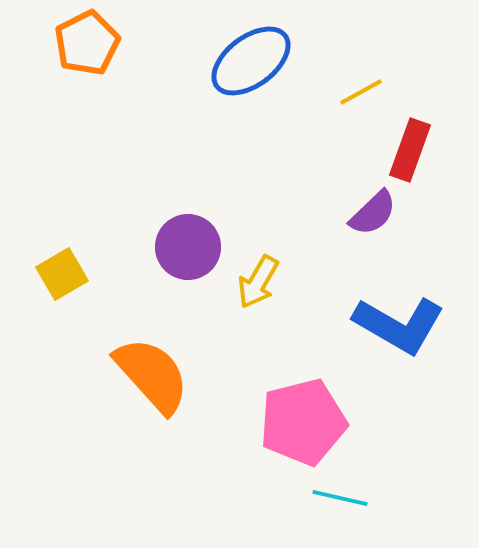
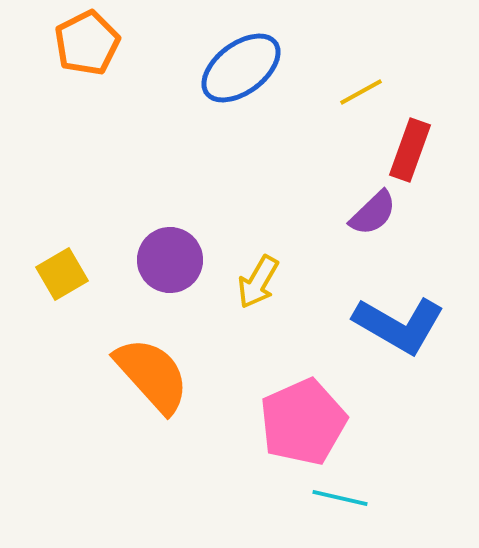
blue ellipse: moved 10 px left, 7 px down
purple circle: moved 18 px left, 13 px down
pink pentagon: rotated 10 degrees counterclockwise
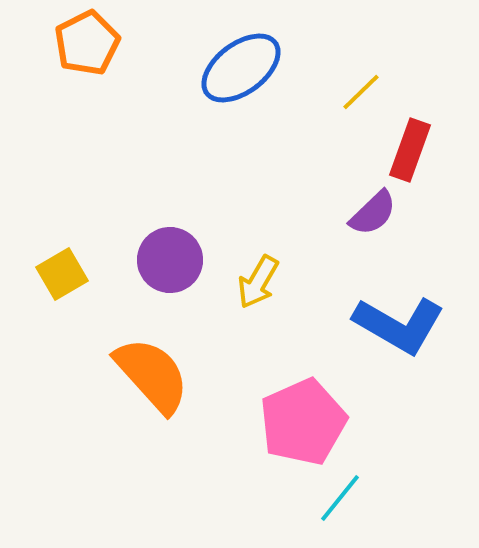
yellow line: rotated 15 degrees counterclockwise
cyan line: rotated 64 degrees counterclockwise
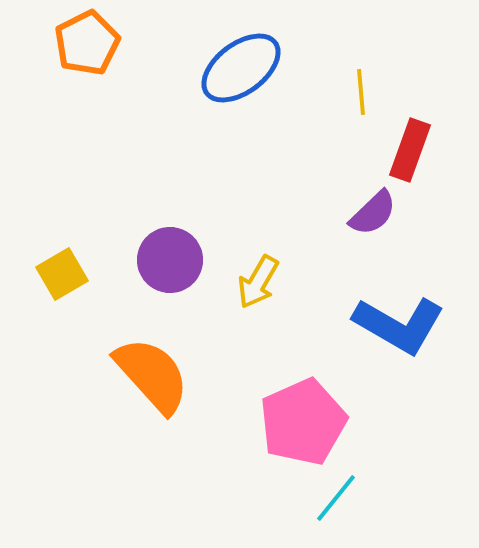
yellow line: rotated 51 degrees counterclockwise
cyan line: moved 4 px left
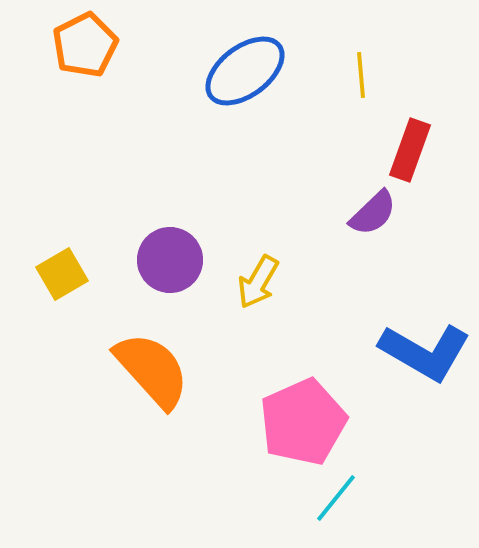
orange pentagon: moved 2 px left, 2 px down
blue ellipse: moved 4 px right, 3 px down
yellow line: moved 17 px up
blue L-shape: moved 26 px right, 27 px down
orange semicircle: moved 5 px up
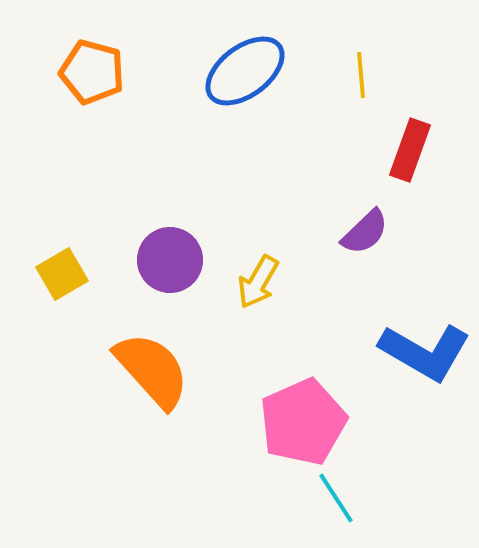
orange pentagon: moved 7 px right, 27 px down; rotated 30 degrees counterclockwise
purple semicircle: moved 8 px left, 19 px down
cyan line: rotated 72 degrees counterclockwise
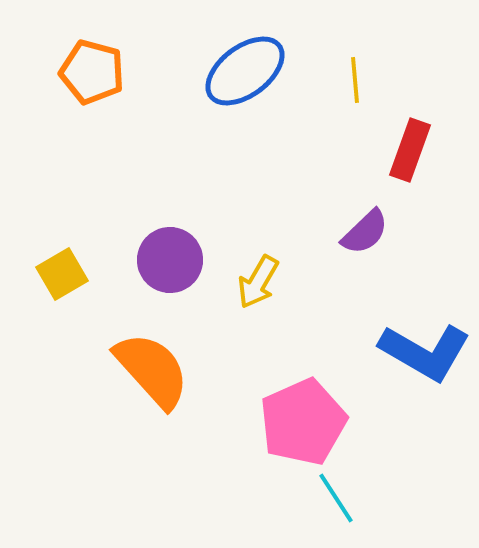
yellow line: moved 6 px left, 5 px down
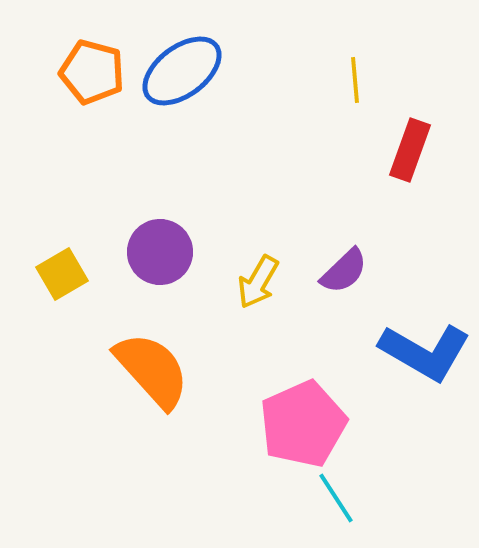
blue ellipse: moved 63 px left
purple semicircle: moved 21 px left, 39 px down
purple circle: moved 10 px left, 8 px up
pink pentagon: moved 2 px down
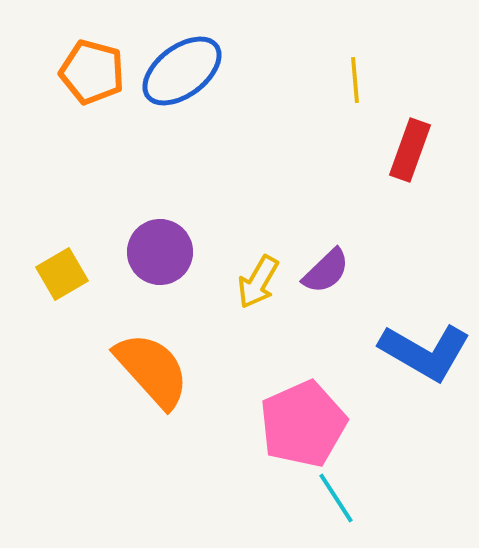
purple semicircle: moved 18 px left
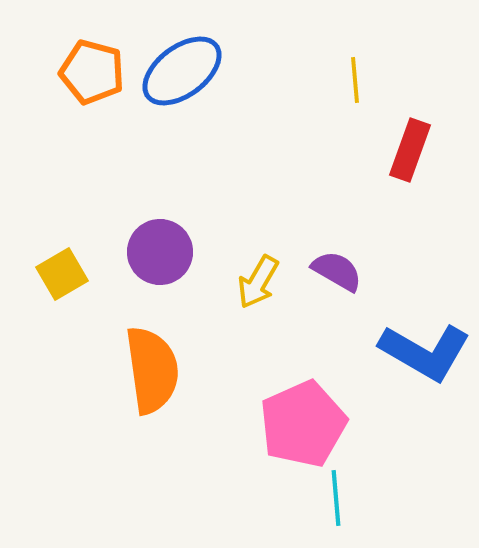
purple semicircle: moved 11 px right; rotated 106 degrees counterclockwise
orange semicircle: rotated 34 degrees clockwise
cyan line: rotated 28 degrees clockwise
